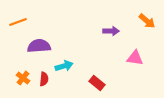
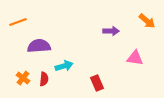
red rectangle: rotated 28 degrees clockwise
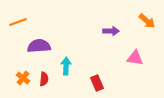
cyan arrow: moved 2 px right; rotated 72 degrees counterclockwise
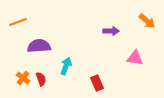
cyan arrow: rotated 18 degrees clockwise
red semicircle: moved 3 px left; rotated 24 degrees counterclockwise
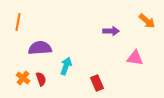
orange line: rotated 60 degrees counterclockwise
purple semicircle: moved 1 px right, 2 px down
